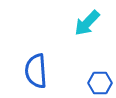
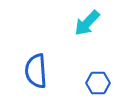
blue hexagon: moved 2 px left
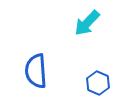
blue hexagon: rotated 25 degrees clockwise
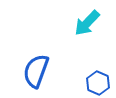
blue semicircle: rotated 24 degrees clockwise
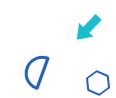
cyan arrow: moved 1 px right, 5 px down
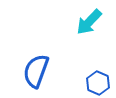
cyan arrow: moved 1 px right, 6 px up
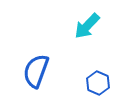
cyan arrow: moved 2 px left, 4 px down
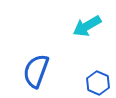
cyan arrow: rotated 16 degrees clockwise
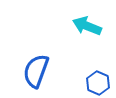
cyan arrow: rotated 52 degrees clockwise
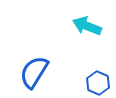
blue semicircle: moved 2 px left, 1 px down; rotated 12 degrees clockwise
